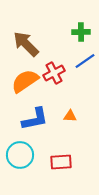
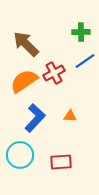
orange semicircle: moved 1 px left
blue L-shape: moved 1 px up; rotated 36 degrees counterclockwise
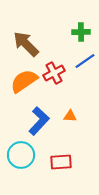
blue L-shape: moved 4 px right, 3 px down
cyan circle: moved 1 px right
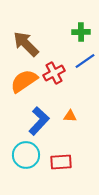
cyan circle: moved 5 px right
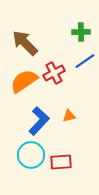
brown arrow: moved 1 px left, 1 px up
orange triangle: moved 1 px left; rotated 16 degrees counterclockwise
cyan circle: moved 5 px right
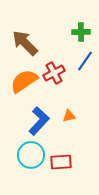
blue line: rotated 20 degrees counterclockwise
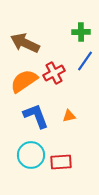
brown arrow: rotated 20 degrees counterclockwise
blue L-shape: moved 3 px left, 5 px up; rotated 64 degrees counterclockwise
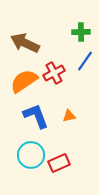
red rectangle: moved 2 px left, 1 px down; rotated 20 degrees counterclockwise
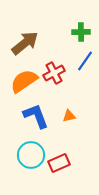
brown arrow: rotated 116 degrees clockwise
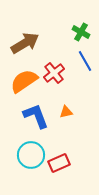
green cross: rotated 30 degrees clockwise
brown arrow: rotated 8 degrees clockwise
blue line: rotated 65 degrees counterclockwise
red cross: rotated 10 degrees counterclockwise
orange triangle: moved 3 px left, 4 px up
